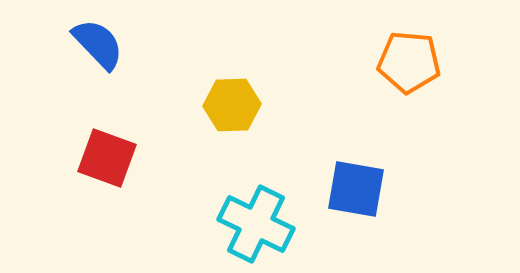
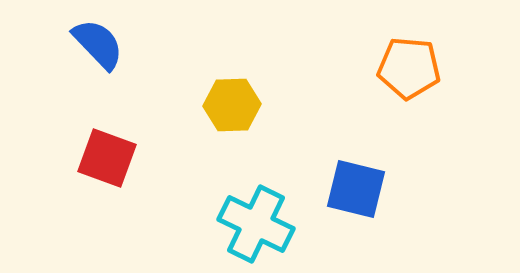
orange pentagon: moved 6 px down
blue square: rotated 4 degrees clockwise
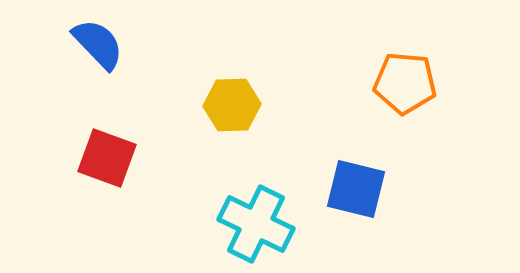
orange pentagon: moved 4 px left, 15 px down
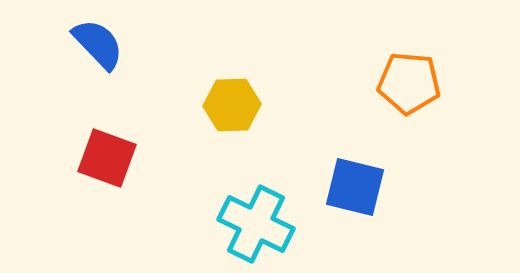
orange pentagon: moved 4 px right
blue square: moved 1 px left, 2 px up
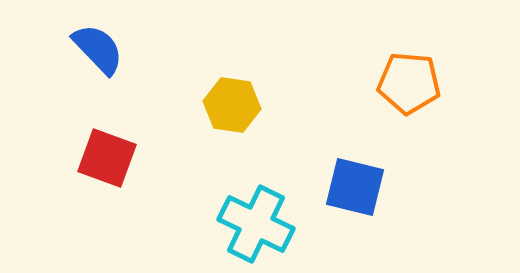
blue semicircle: moved 5 px down
yellow hexagon: rotated 10 degrees clockwise
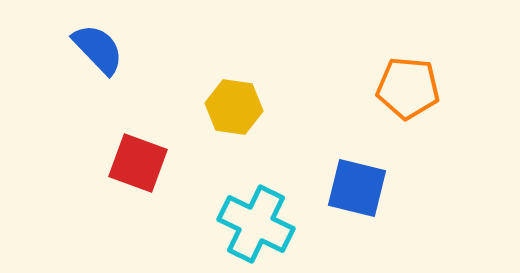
orange pentagon: moved 1 px left, 5 px down
yellow hexagon: moved 2 px right, 2 px down
red square: moved 31 px right, 5 px down
blue square: moved 2 px right, 1 px down
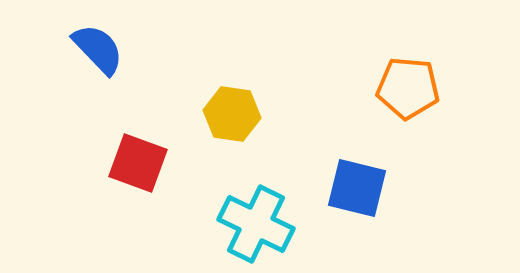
yellow hexagon: moved 2 px left, 7 px down
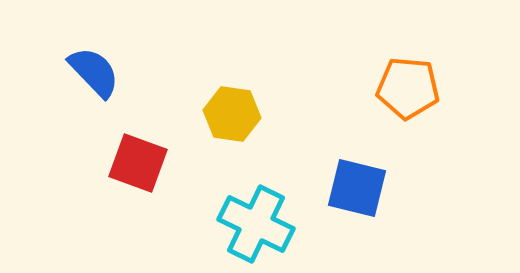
blue semicircle: moved 4 px left, 23 px down
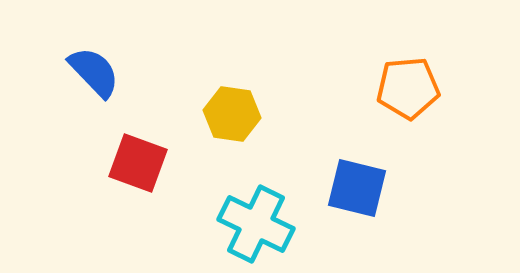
orange pentagon: rotated 10 degrees counterclockwise
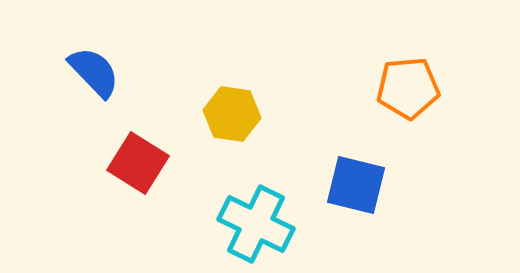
red square: rotated 12 degrees clockwise
blue square: moved 1 px left, 3 px up
